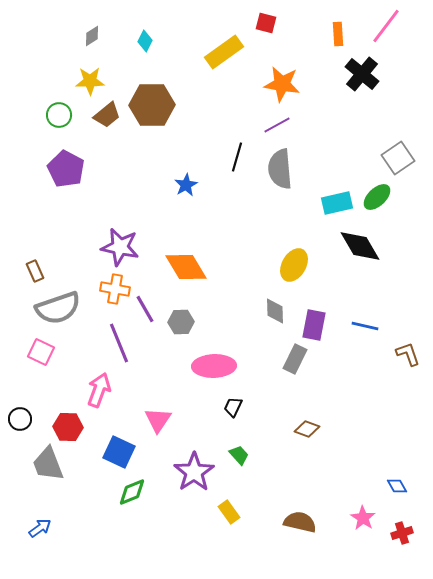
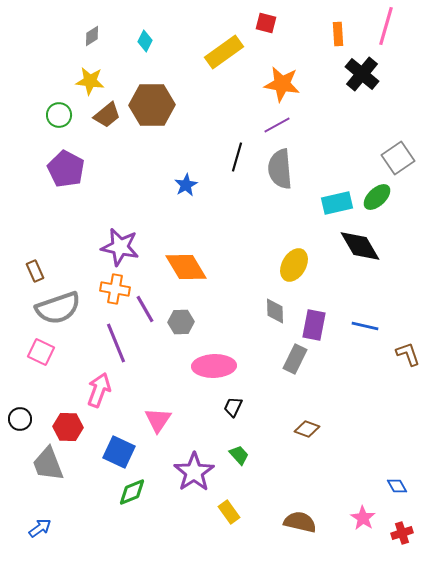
pink line at (386, 26): rotated 21 degrees counterclockwise
yellow star at (90, 81): rotated 8 degrees clockwise
purple line at (119, 343): moved 3 px left
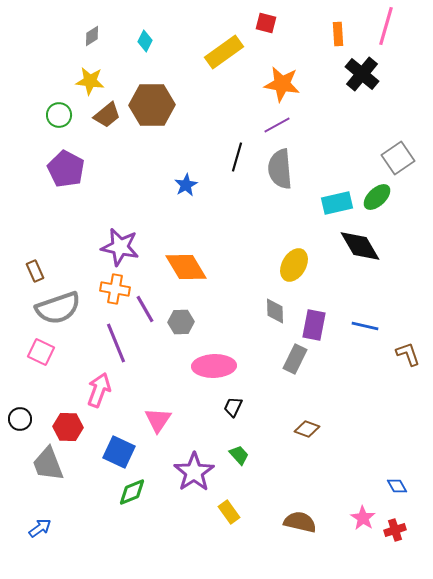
red cross at (402, 533): moved 7 px left, 3 px up
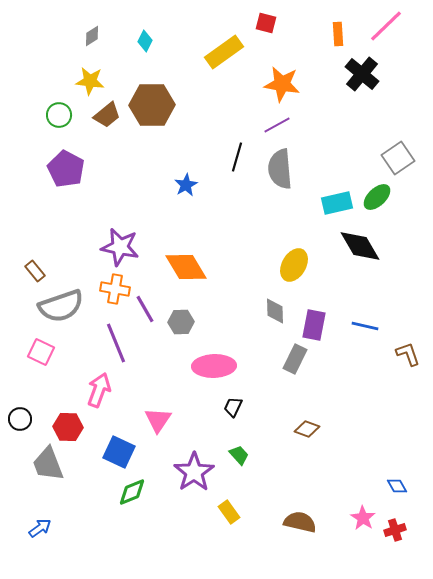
pink line at (386, 26): rotated 30 degrees clockwise
brown rectangle at (35, 271): rotated 15 degrees counterclockwise
gray semicircle at (58, 308): moved 3 px right, 2 px up
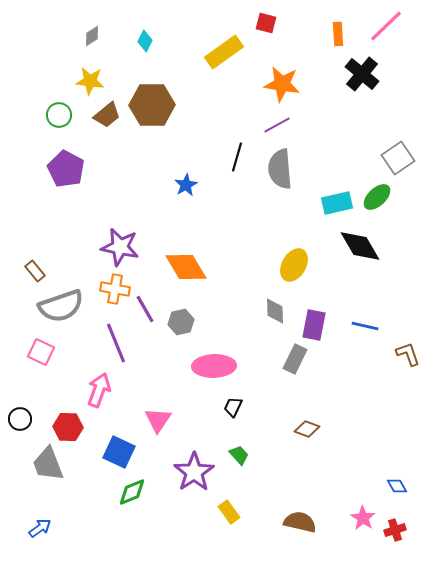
gray hexagon at (181, 322): rotated 10 degrees counterclockwise
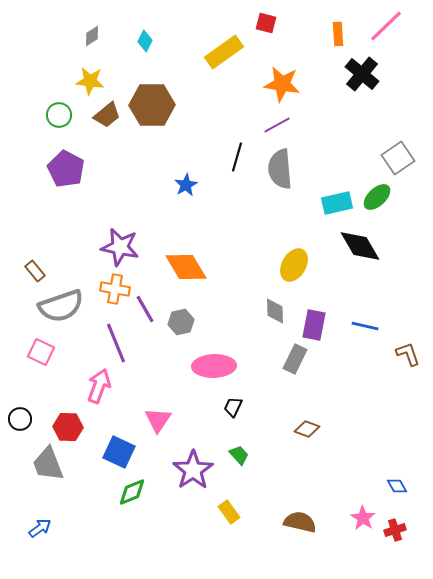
pink arrow at (99, 390): moved 4 px up
purple star at (194, 472): moved 1 px left, 2 px up
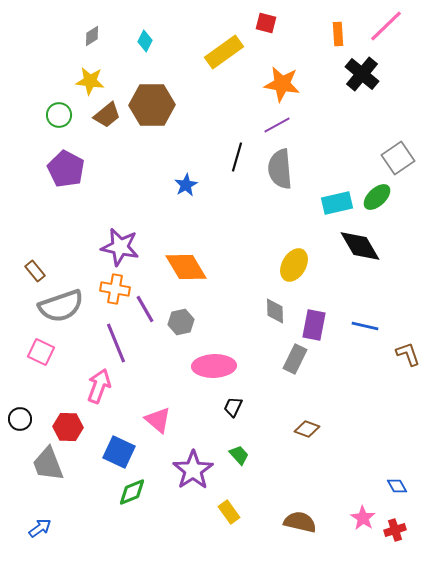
pink triangle at (158, 420): rotated 24 degrees counterclockwise
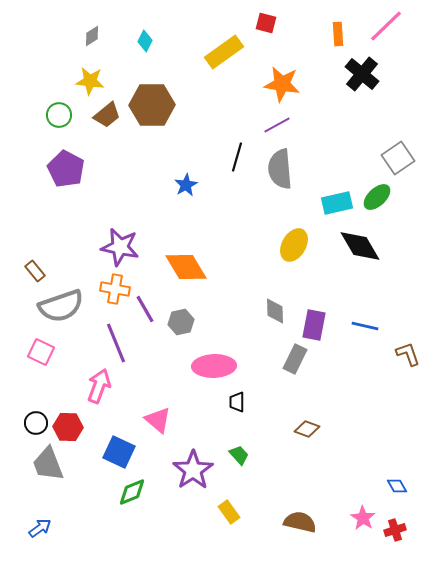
yellow ellipse at (294, 265): moved 20 px up
black trapezoid at (233, 407): moved 4 px right, 5 px up; rotated 25 degrees counterclockwise
black circle at (20, 419): moved 16 px right, 4 px down
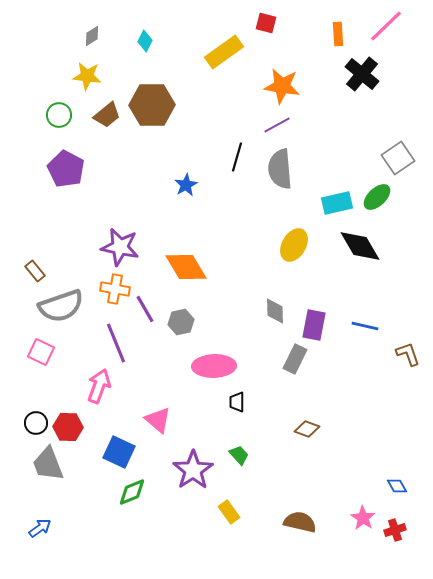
yellow star at (90, 81): moved 3 px left, 5 px up
orange star at (282, 84): moved 2 px down
